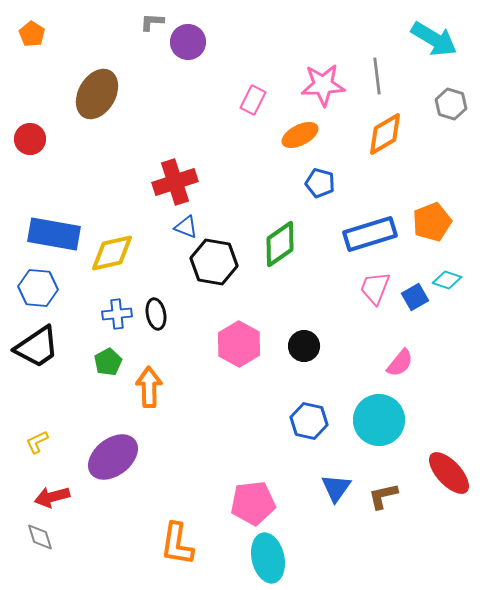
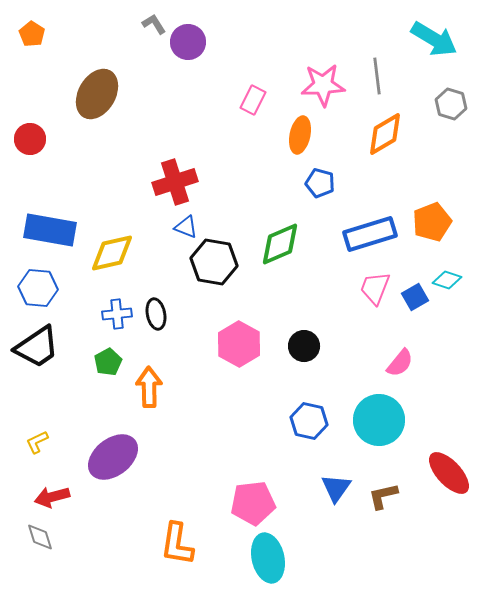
gray L-shape at (152, 22): moved 2 px right, 2 px down; rotated 55 degrees clockwise
orange ellipse at (300, 135): rotated 51 degrees counterclockwise
blue rectangle at (54, 234): moved 4 px left, 4 px up
green diamond at (280, 244): rotated 12 degrees clockwise
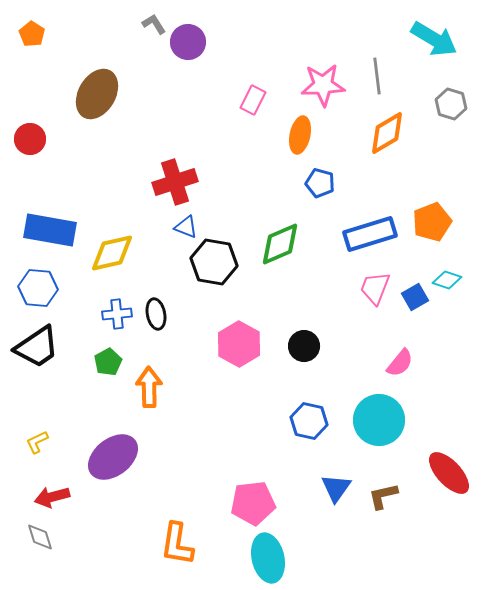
orange diamond at (385, 134): moved 2 px right, 1 px up
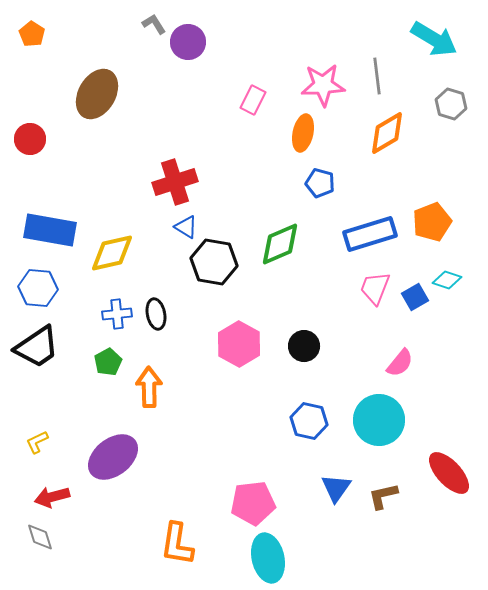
orange ellipse at (300, 135): moved 3 px right, 2 px up
blue triangle at (186, 227): rotated 10 degrees clockwise
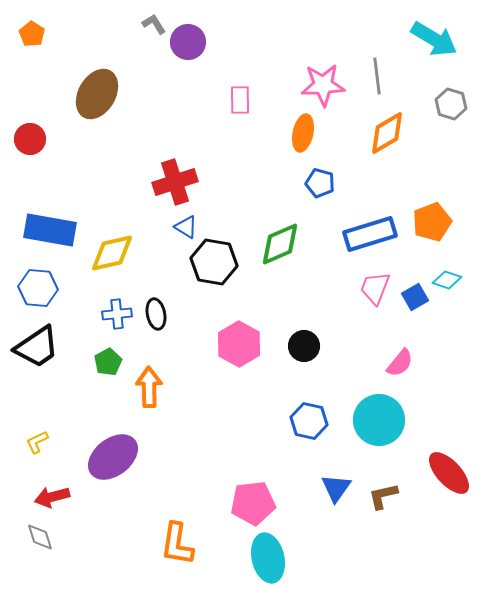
pink rectangle at (253, 100): moved 13 px left; rotated 28 degrees counterclockwise
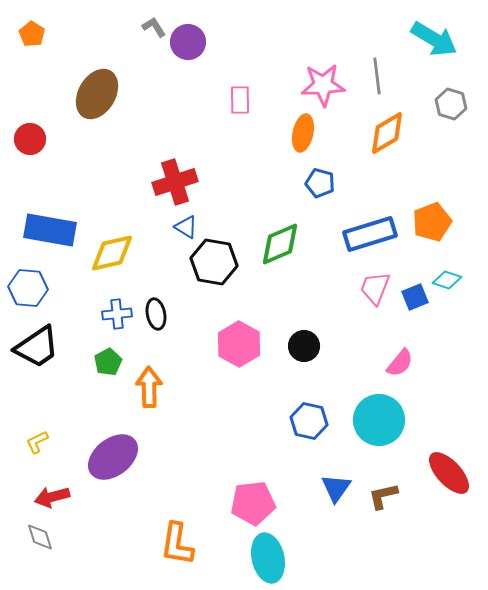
gray L-shape at (154, 24): moved 3 px down
blue hexagon at (38, 288): moved 10 px left
blue square at (415, 297): rotated 8 degrees clockwise
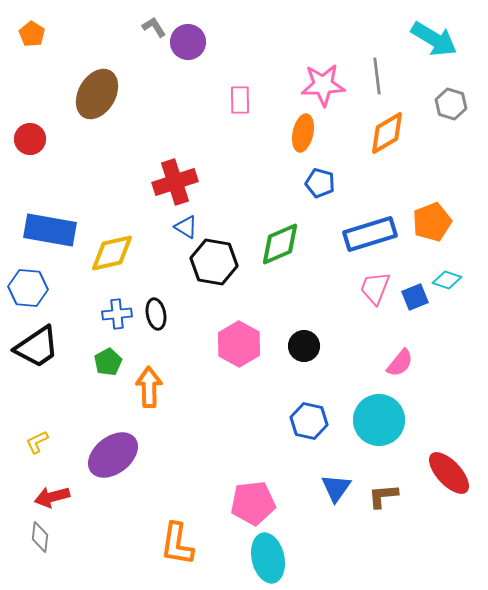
purple ellipse at (113, 457): moved 2 px up
brown L-shape at (383, 496): rotated 8 degrees clockwise
gray diamond at (40, 537): rotated 24 degrees clockwise
